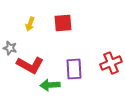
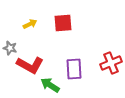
yellow arrow: rotated 136 degrees counterclockwise
green arrow: rotated 36 degrees clockwise
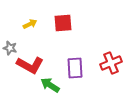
purple rectangle: moved 1 px right, 1 px up
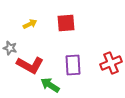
red square: moved 3 px right
purple rectangle: moved 2 px left, 3 px up
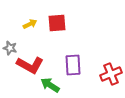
red square: moved 9 px left
red cross: moved 11 px down
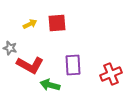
green arrow: rotated 18 degrees counterclockwise
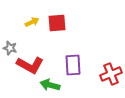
yellow arrow: moved 2 px right, 2 px up
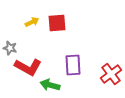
red L-shape: moved 2 px left, 2 px down
red cross: rotated 15 degrees counterclockwise
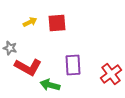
yellow arrow: moved 2 px left
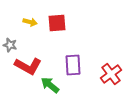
yellow arrow: rotated 40 degrees clockwise
gray star: moved 3 px up
red L-shape: moved 1 px up
green arrow: rotated 24 degrees clockwise
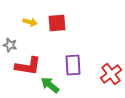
red L-shape: rotated 20 degrees counterclockwise
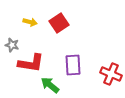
red square: moved 2 px right; rotated 30 degrees counterclockwise
gray star: moved 2 px right
red L-shape: moved 3 px right, 3 px up
red cross: rotated 30 degrees counterclockwise
